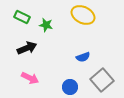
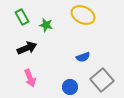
green rectangle: rotated 35 degrees clockwise
pink arrow: rotated 42 degrees clockwise
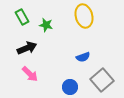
yellow ellipse: moved 1 px right, 1 px down; rotated 50 degrees clockwise
pink arrow: moved 4 px up; rotated 24 degrees counterclockwise
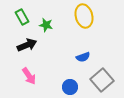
black arrow: moved 3 px up
pink arrow: moved 1 px left, 2 px down; rotated 12 degrees clockwise
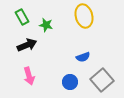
pink arrow: rotated 18 degrees clockwise
blue circle: moved 5 px up
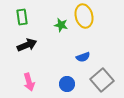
green rectangle: rotated 21 degrees clockwise
green star: moved 15 px right
pink arrow: moved 6 px down
blue circle: moved 3 px left, 2 px down
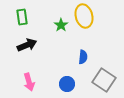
green star: rotated 24 degrees clockwise
blue semicircle: rotated 64 degrees counterclockwise
gray square: moved 2 px right; rotated 15 degrees counterclockwise
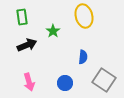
green star: moved 8 px left, 6 px down
blue circle: moved 2 px left, 1 px up
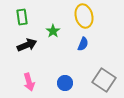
blue semicircle: moved 13 px up; rotated 16 degrees clockwise
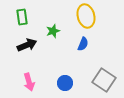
yellow ellipse: moved 2 px right
green star: rotated 16 degrees clockwise
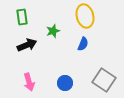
yellow ellipse: moved 1 px left
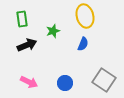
green rectangle: moved 2 px down
pink arrow: rotated 48 degrees counterclockwise
